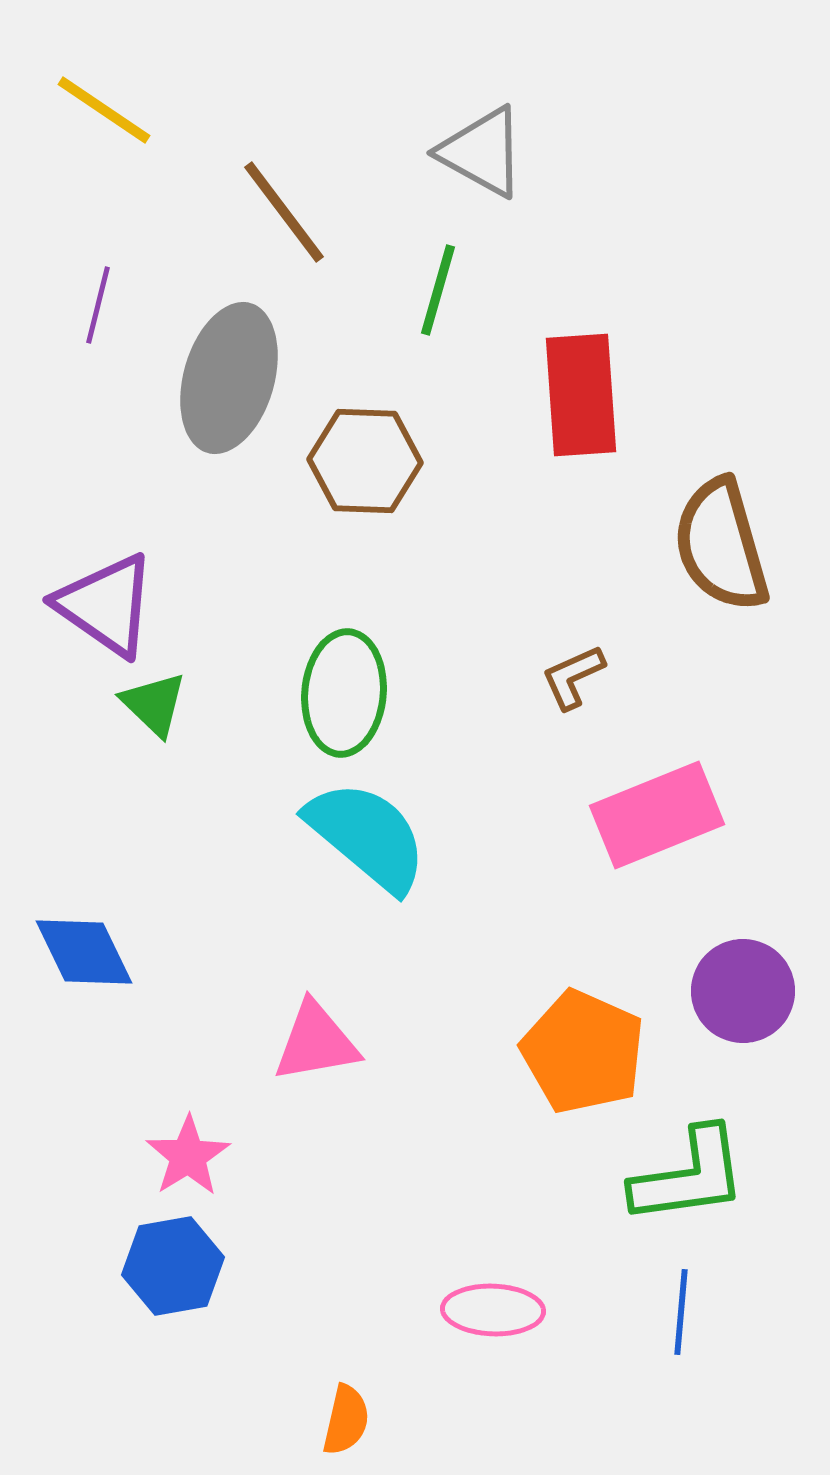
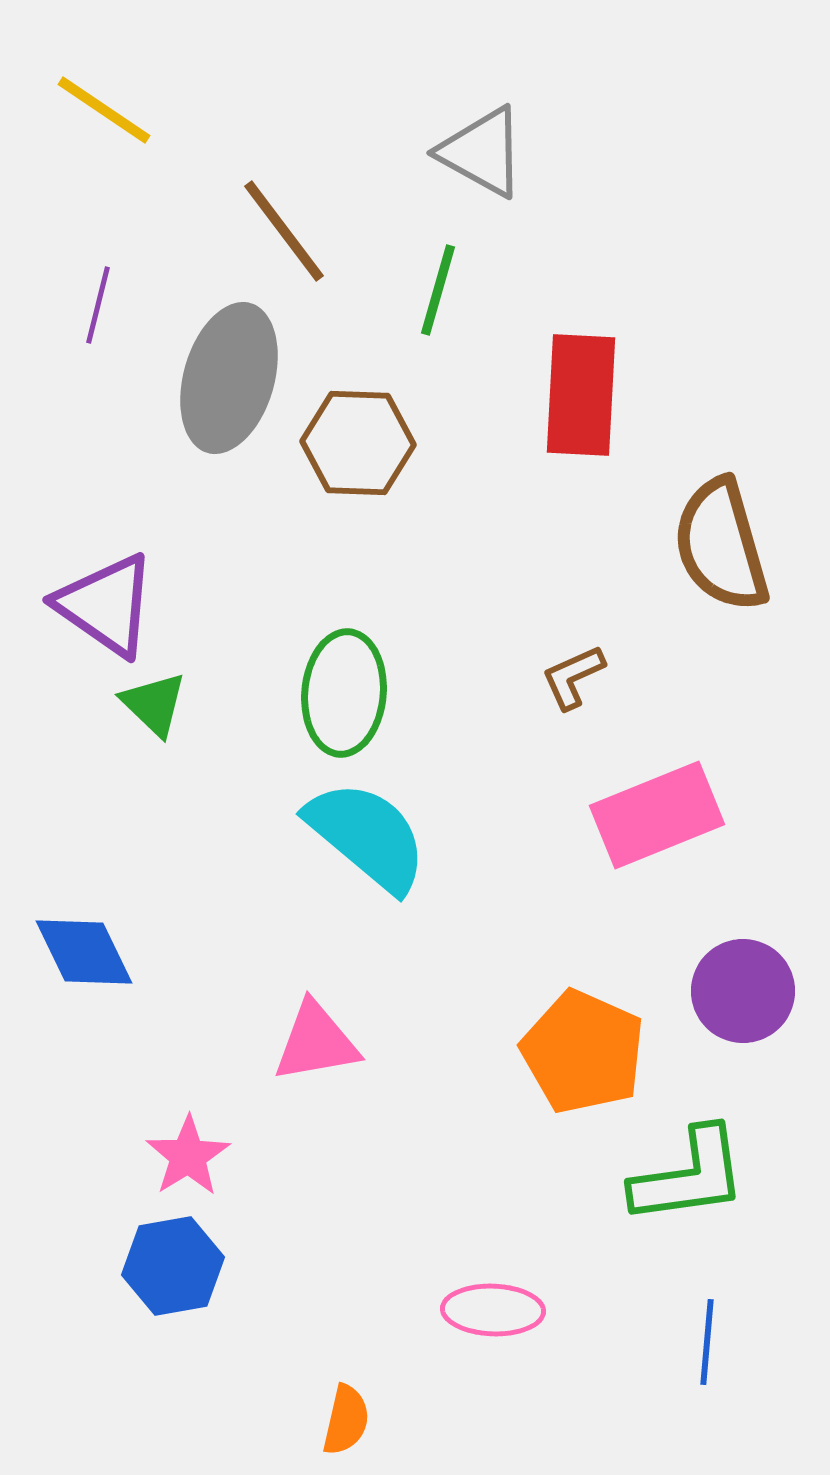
brown line: moved 19 px down
red rectangle: rotated 7 degrees clockwise
brown hexagon: moved 7 px left, 18 px up
blue line: moved 26 px right, 30 px down
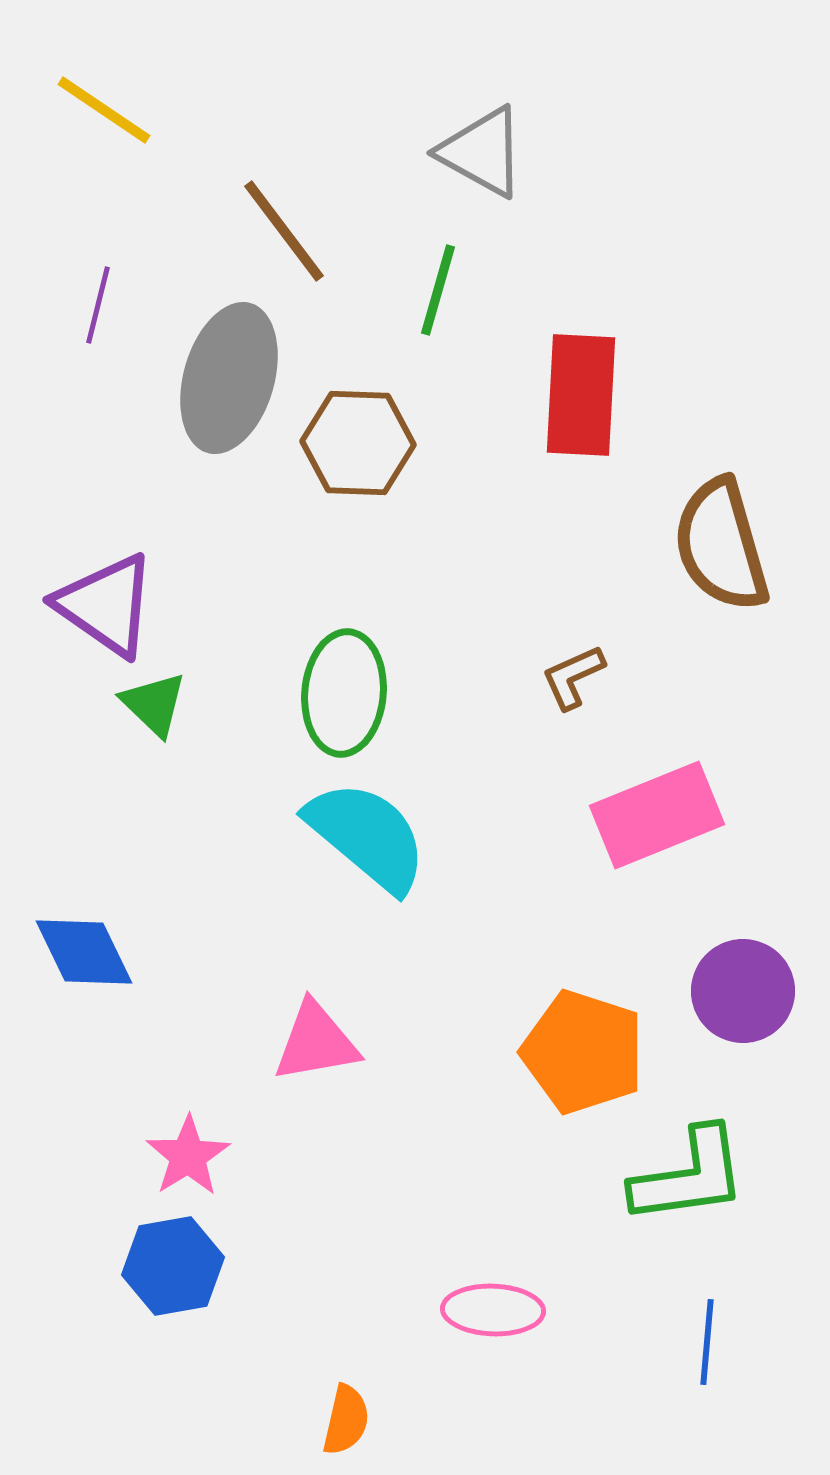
orange pentagon: rotated 6 degrees counterclockwise
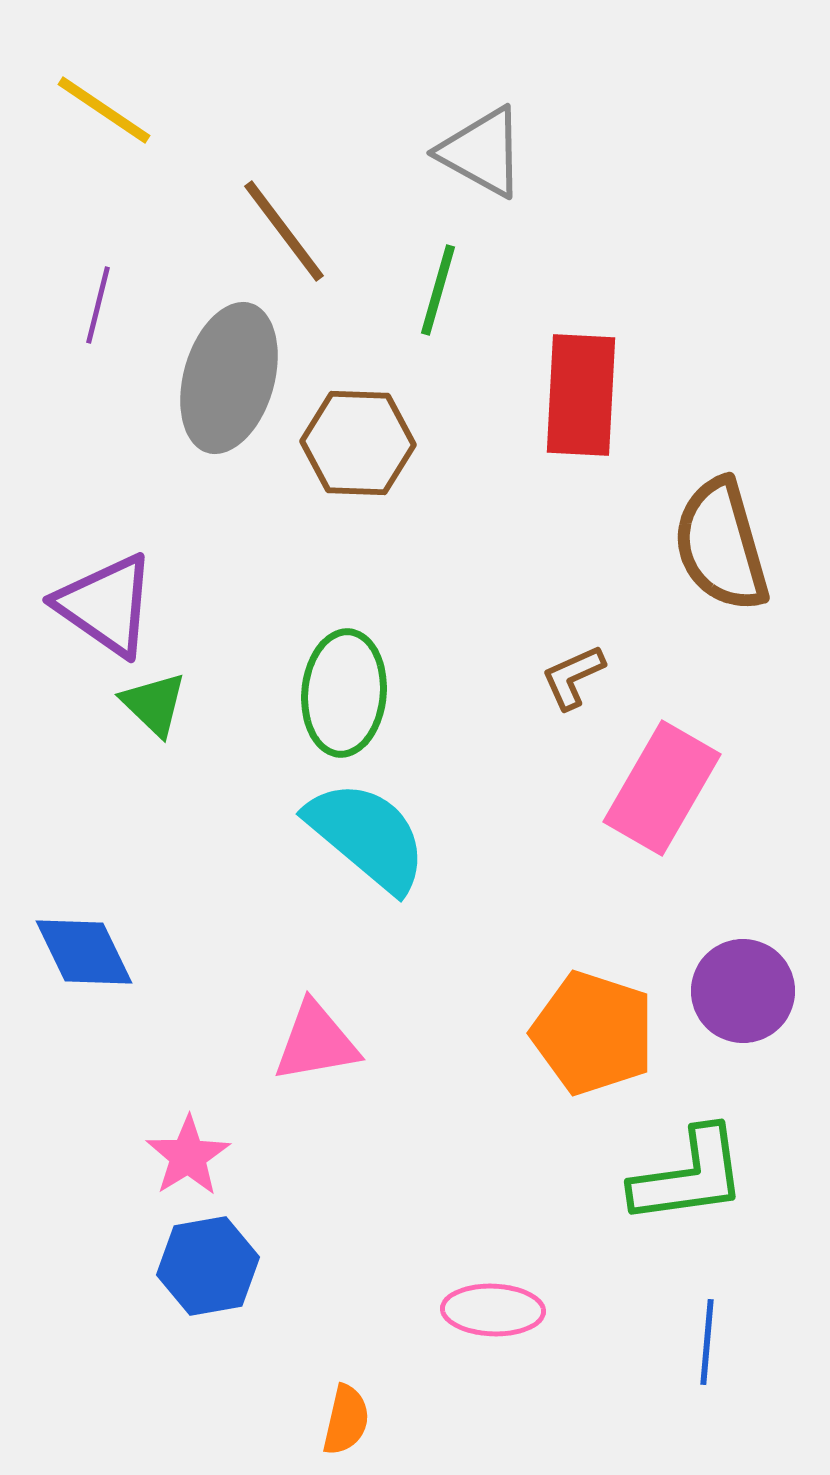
pink rectangle: moved 5 px right, 27 px up; rotated 38 degrees counterclockwise
orange pentagon: moved 10 px right, 19 px up
blue hexagon: moved 35 px right
